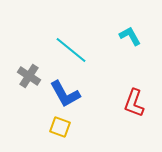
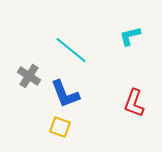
cyan L-shape: rotated 75 degrees counterclockwise
blue L-shape: rotated 8 degrees clockwise
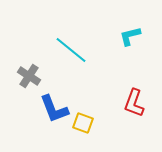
blue L-shape: moved 11 px left, 15 px down
yellow square: moved 23 px right, 4 px up
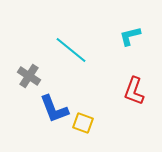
red L-shape: moved 12 px up
